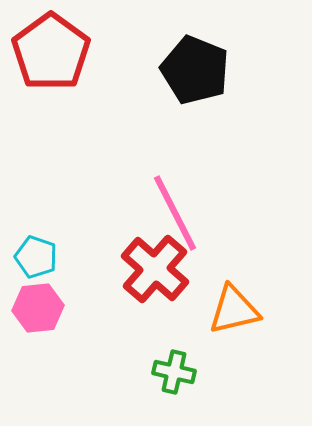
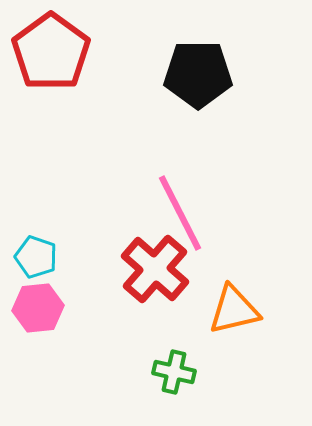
black pentagon: moved 3 px right, 4 px down; rotated 22 degrees counterclockwise
pink line: moved 5 px right
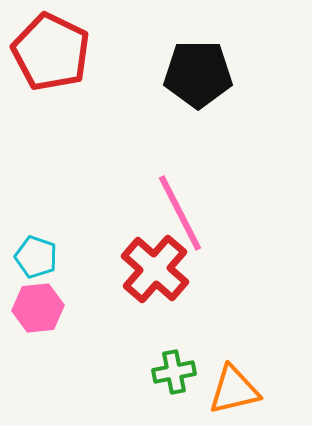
red pentagon: rotated 10 degrees counterclockwise
orange triangle: moved 80 px down
green cross: rotated 24 degrees counterclockwise
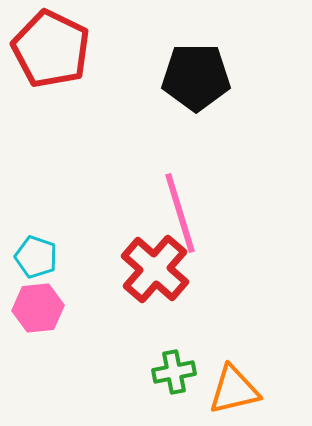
red pentagon: moved 3 px up
black pentagon: moved 2 px left, 3 px down
pink line: rotated 10 degrees clockwise
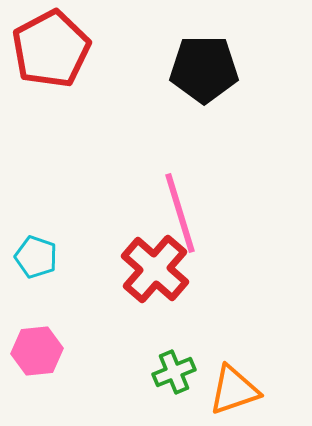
red pentagon: rotated 18 degrees clockwise
black pentagon: moved 8 px right, 8 px up
pink hexagon: moved 1 px left, 43 px down
green cross: rotated 12 degrees counterclockwise
orange triangle: rotated 6 degrees counterclockwise
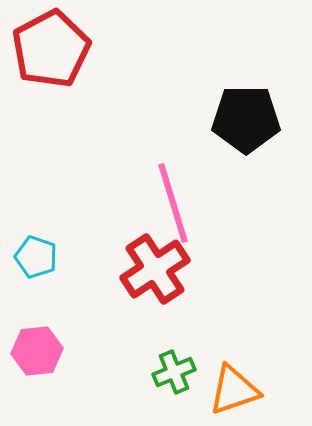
black pentagon: moved 42 px right, 50 px down
pink line: moved 7 px left, 10 px up
red cross: rotated 16 degrees clockwise
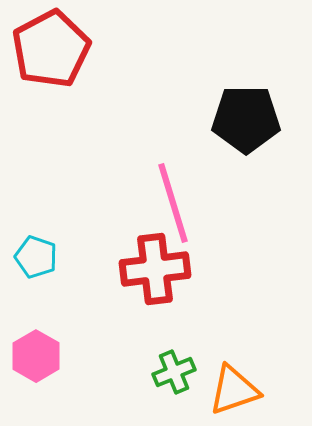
red cross: rotated 26 degrees clockwise
pink hexagon: moved 1 px left, 5 px down; rotated 24 degrees counterclockwise
